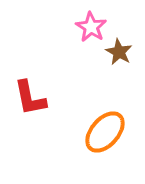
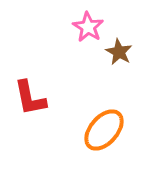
pink star: moved 3 px left
orange ellipse: moved 1 px left, 2 px up
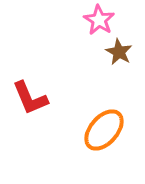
pink star: moved 11 px right, 7 px up
red L-shape: rotated 12 degrees counterclockwise
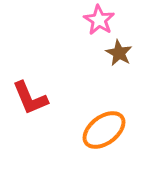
brown star: moved 1 px down
orange ellipse: rotated 12 degrees clockwise
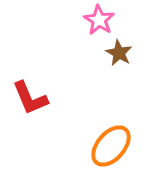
orange ellipse: moved 7 px right, 16 px down; rotated 12 degrees counterclockwise
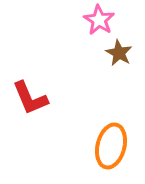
orange ellipse: rotated 27 degrees counterclockwise
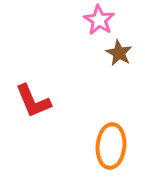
red L-shape: moved 3 px right, 3 px down
orange ellipse: rotated 9 degrees counterclockwise
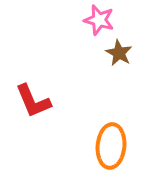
pink star: rotated 16 degrees counterclockwise
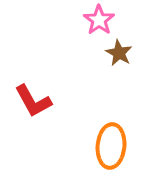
pink star: rotated 20 degrees clockwise
red L-shape: rotated 6 degrees counterclockwise
